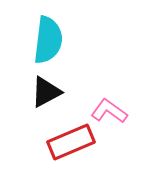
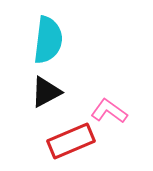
red rectangle: moved 1 px up
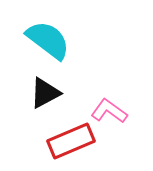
cyan semicircle: rotated 60 degrees counterclockwise
black triangle: moved 1 px left, 1 px down
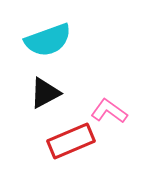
cyan semicircle: rotated 123 degrees clockwise
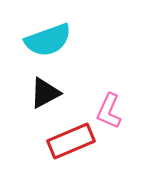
pink L-shape: rotated 102 degrees counterclockwise
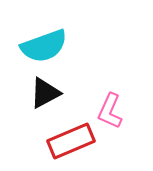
cyan semicircle: moved 4 px left, 6 px down
pink L-shape: moved 1 px right
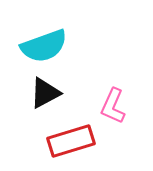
pink L-shape: moved 3 px right, 5 px up
red rectangle: rotated 6 degrees clockwise
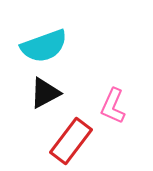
red rectangle: rotated 36 degrees counterclockwise
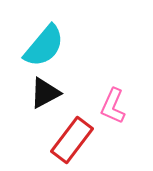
cyan semicircle: rotated 30 degrees counterclockwise
red rectangle: moved 1 px right, 1 px up
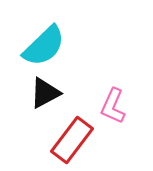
cyan semicircle: rotated 6 degrees clockwise
